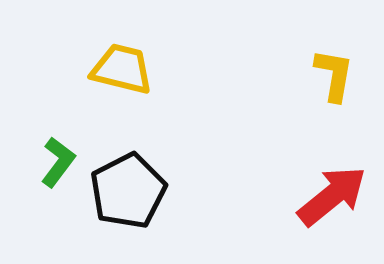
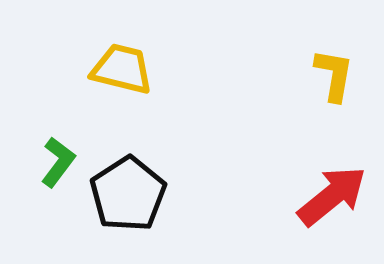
black pentagon: moved 3 px down; rotated 6 degrees counterclockwise
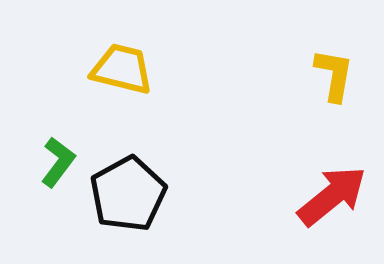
black pentagon: rotated 4 degrees clockwise
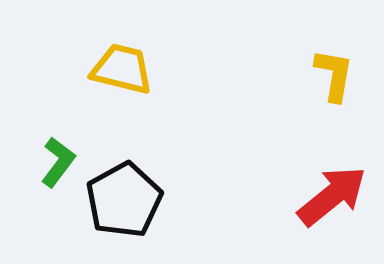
black pentagon: moved 4 px left, 6 px down
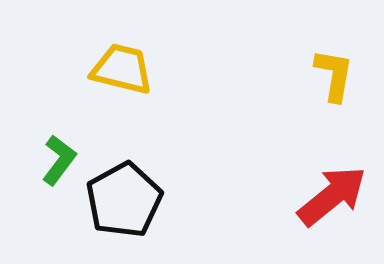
green L-shape: moved 1 px right, 2 px up
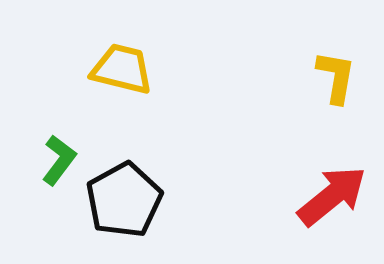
yellow L-shape: moved 2 px right, 2 px down
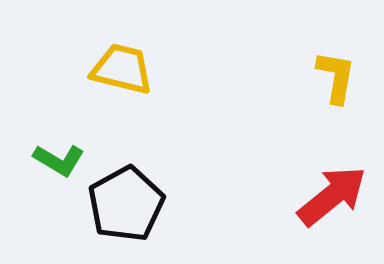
green L-shape: rotated 84 degrees clockwise
black pentagon: moved 2 px right, 4 px down
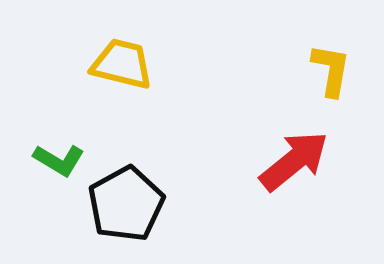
yellow trapezoid: moved 5 px up
yellow L-shape: moved 5 px left, 7 px up
red arrow: moved 38 px left, 35 px up
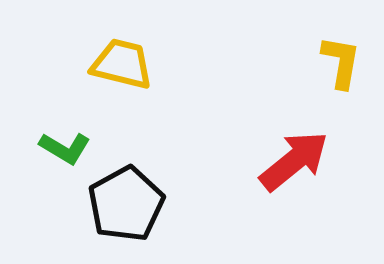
yellow L-shape: moved 10 px right, 8 px up
green L-shape: moved 6 px right, 12 px up
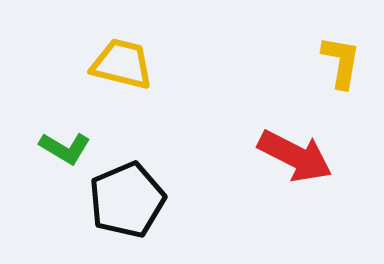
red arrow: moved 1 px right, 5 px up; rotated 66 degrees clockwise
black pentagon: moved 1 px right, 4 px up; rotated 6 degrees clockwise
